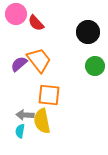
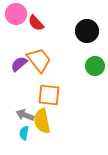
black circle: moved 1 px left, 1 px up
gray arrow: rotated 18 degrees clockwise
cyan semicircle: moved 4 px right, 2 px down
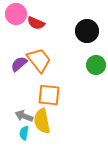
red semicircle: rotated 24 degrees counterclockwise
green circle: moved 1 px right, 1 px up
gray arrow: moved 1 px left, 1 px down
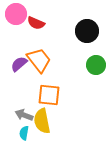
gray arrow: moved 1 px up
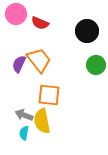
red semicircle: moved 4 px right
purple semicircle: rotated 24 degrees counterclockwise
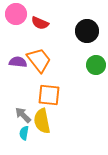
purple semicircle: moved 1 px left, 2 px up; rotated 72 degrees clockwise
gray arrow: moved 1 px left; rotated 24 degrees clockwise
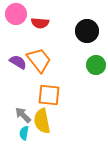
red semicircle: rotated 18 degrees counterclockwise
purple semicircle: rotated 24 degrees clockwise
